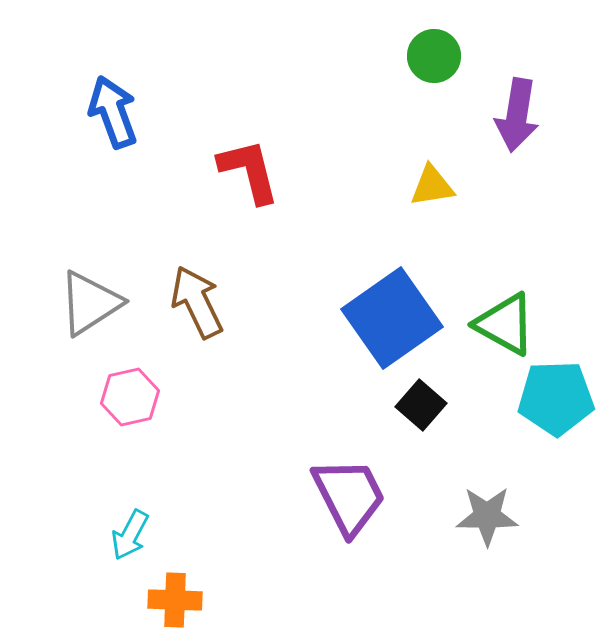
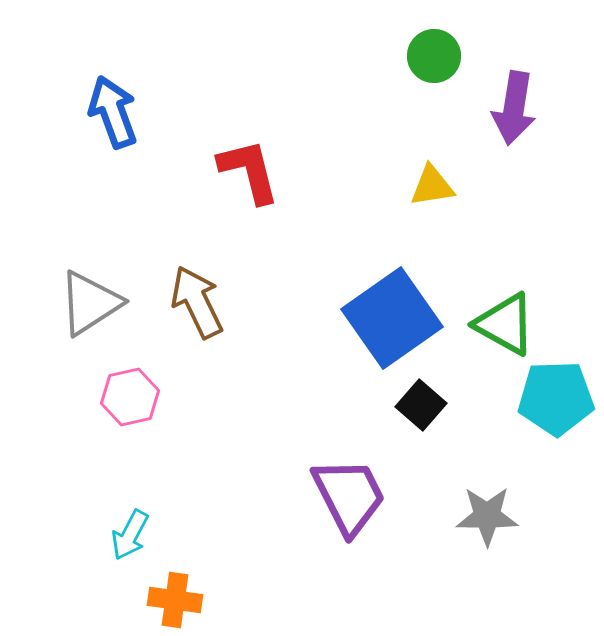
purple arrow: moved 3 px left, 7 px up
orange cross: rotated 6 degrees clockwise
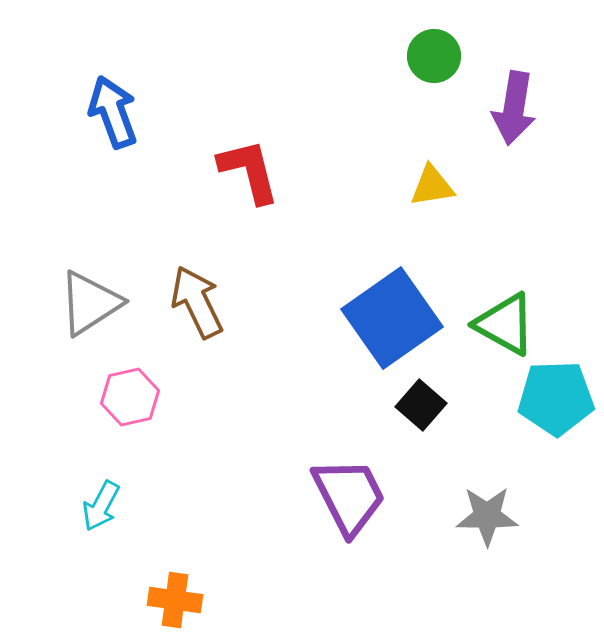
cyan arrow: moved 29 px left, 29 px up
